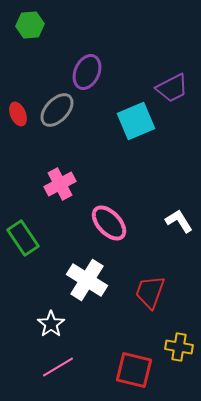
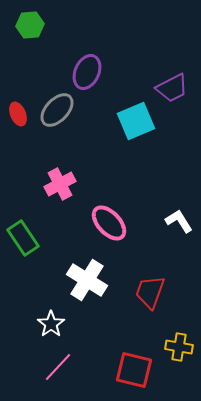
pink line: rotated 16 degrees counterclockwise
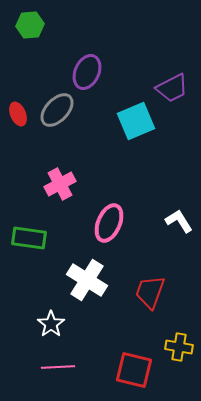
pink ellipse: rotated 66 degrees clockwise
green rectangle: moved 6 px right; rotated 48 degrees counterclockwise
pink line: rotated 44 degrees clockwise
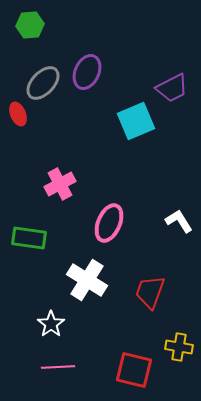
gray ellipse: moved 14 px left, 27 px up
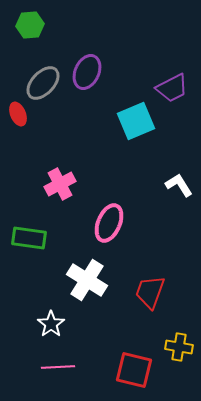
white L-shape: moved 36 px up
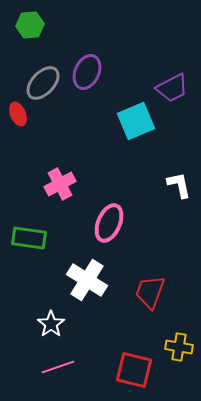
white L-shape: rotated 20 degrees clockwise
pink line: rotated 16 degrees counterclockwise
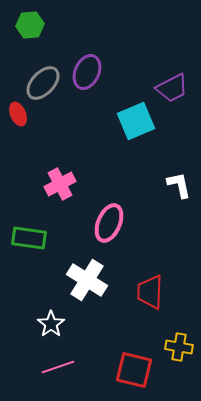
red trapezoid: rotated 18 degrees counterclockwise
